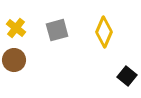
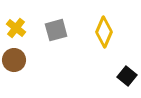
gray square: moved 1 px left
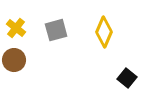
black square: moved 2 px down
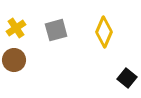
yellow cross: rotated 18 degrees clockwise
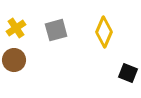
black square: moved 1 px right, 5 px up; rotated 18 degrees counterclockwise
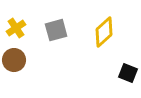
yellow diamond: rotated 24 degrees clockwise
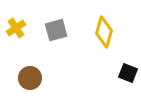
yellow diamond: rotated 32 degrees counterclockwise
brown circle: moved 16 px right, 18 px down
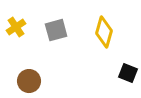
yellow cross: moved 1 px up
brown circle: moved 1 px left, 3 px down
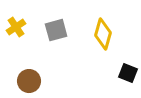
yellow diamond: moved 1 px left, 2 px down
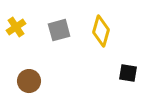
gray square: moved 3 px right
yellow diamond: moved 2 px left, 3 px up
black square: rotated 12 degrees counterclockwise
